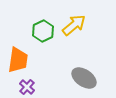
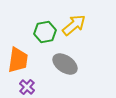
green hexagon: moved 2 px right, 1 px down; rotated 15 degrees clockwise
gray ellipse: moved 19 px left, 14 px up
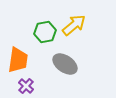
purple cross: moved 1 px left, 1 px up
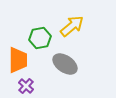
yellow arrow: moved 2 px left, 1 px down
green hexagon: moved 5 px left, 6 px down
orange trapezoid: rotated 8 degrees counterclockwise
